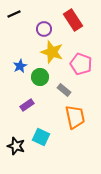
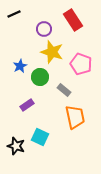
cyan square: moved 1 px left
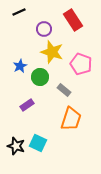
black line: moved 5 px right, 2 px up
orange trapezoid: moved 4 px left, 2 px down; rotated 30 degrees clockwise
cyan square: moved 2 px left, 6 px down
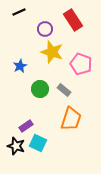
purple circle: moved 1 px right
green circle: moved 12 px down
purple rectangle: moved 1 px left, 21 px down
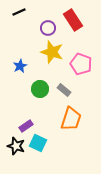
purple circle: moved 3 px right, 1 px up
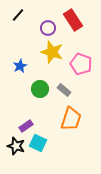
black line: moved 1 px left, 3 px down; rotated 24 degrees counterclockwise
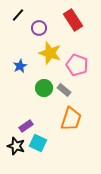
purple circle: moved 9 px left
yellow star: moved 2 px left, 1 px down
pink pentagon: moved 4 px left, 1 px down
green circle: moved 4 px right, 1 px up
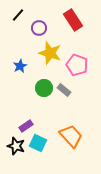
orange trapezoid: moved 17 px down; rotated 60 degrees counterclockwise
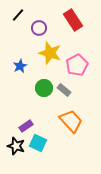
pink pentagon: rotated 25 degrees clockwise
orange trapezoid: moved 15 px up
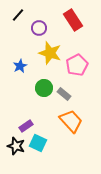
gray rectangle: moved 4 px down
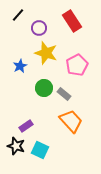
red rectangle: moved 1 px left, 1 px down
yellow star: moved 4 px left
cyan square: moved 2 px right, 7 px down
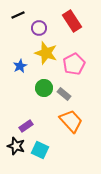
black line: rotated 24 degrees clockwise
pink pentagon: moved 3 px left, 1 px up
